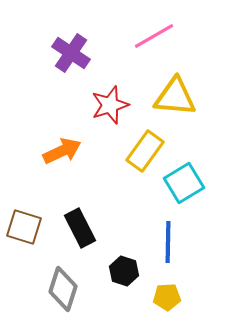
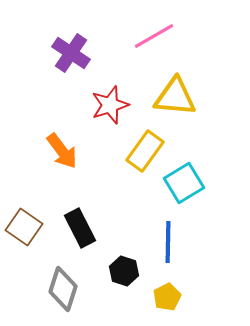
orange arrow: rotated 78 degrees clockwise
brown square: rotated 18 degrees clockwise
yellow pentagon: rotated 24 degrees counterclockwise
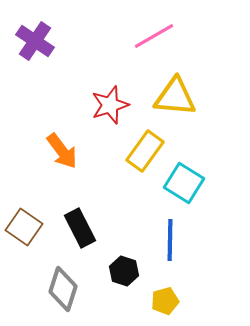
purple cross: moved 36 px left, 12 px up
cyan square: rotated 27 degrees counterclockwise
blue line: moved 2 px right, 2 px up
yellow pentagon: moved 2 px left, 4 px down; rotated 12 degrees clockwise
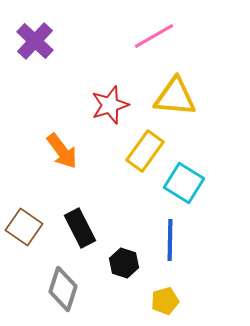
purple cross: rotated 9 degrees clockwise
black hexagon: moved 8 px up
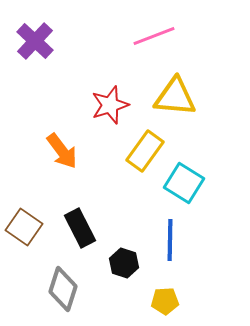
pink line: rotated 9 degrees clockwise
yellow pentagon: rotated 12 degrees clockwise
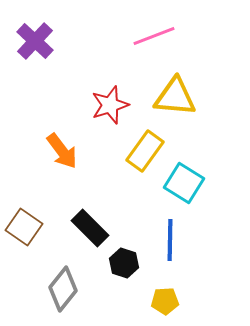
black rectangle: moved 10 px right; rotated 18 degrees counterclockwise
gray diamond: rotated 21 degrees clockwise
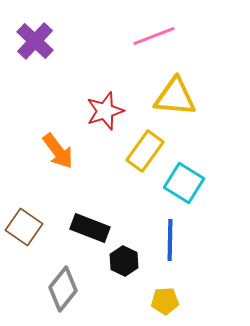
red star: moved 5 px left, 6 px down
orange arrow: moved 4 px left
black rectangle: rotated 24 degrees counterclockwise
black hexagon: moved 2 px up; rotated 8 degrees clockwise
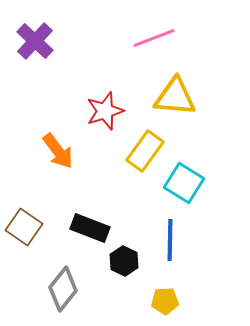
pink line: moved 2 px down
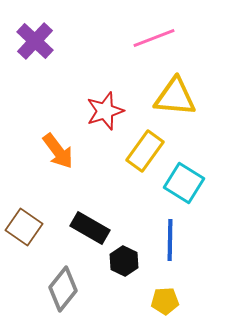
black rectangle: rotated 9 degrees clockwise
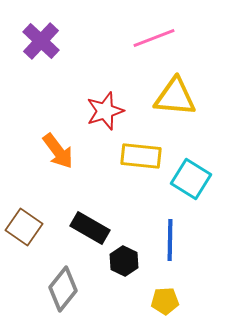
purple cross: moved 6 px right
yellow rectangle: moved 4 px left, 5 px down; rotated 60 degrees clockwise
cyan square: moved 7 px right, 4 px up
